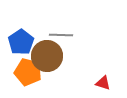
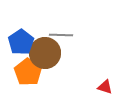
brown circle: moved 2 px left, 3 px up
orange pentagon: rotated 20 degrees clockwise
red triangle: moved 2 px right, 4 px down
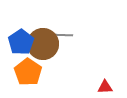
brown circle: moved 2 px left, 9 px up
red triangle: rotated 21 degrees counterclockwise
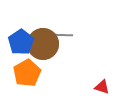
orange pentagon: moved 1 px left, 1 px down; rotated 8 degrees clockwise
red triangle: moved 3 px left; rotated 21 degrees clockwise
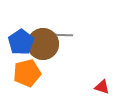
orange pentagon: rotated 16 degrees clockwise
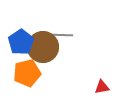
brown circle: moved 3 px down
red triangle: rotated 28 degrees counterclockwise
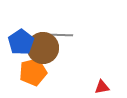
brown circle: moved 1 px down
orange pentagon: moved 6 px right, 1 px up
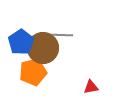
red triangle: moved 11 px left
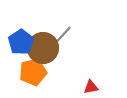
gray line: moved 1 px right, 1 px down; rotated 50 degrees counterclockwise
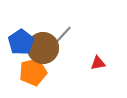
red triangle: moved 7 px right, 24 px up
